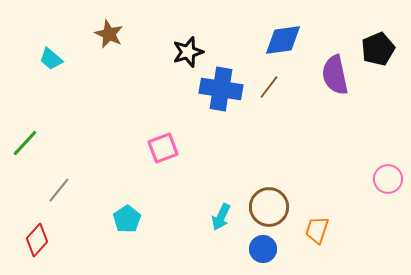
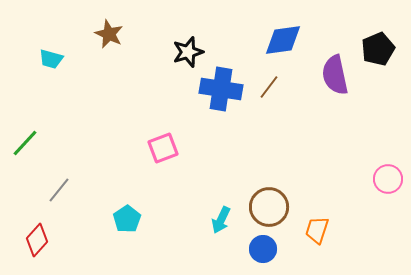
cyan trapezoid: rotated 25 degrees counterclockwise
cyan arrow: moved 3 px down
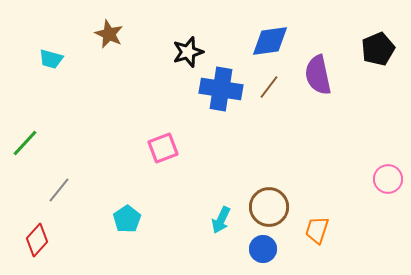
blue diamond: moved 13 px left, 1 px down
purple semicircle: moved 17 px left
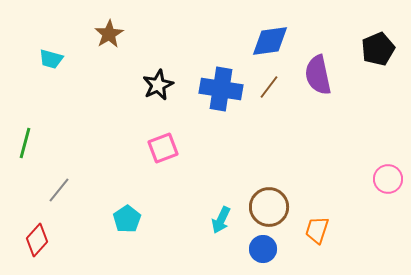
brown star: rotated 16 degrees clockwise
black star: moved 30 px left, 33 px down; rotated 8 degrees counterclockwise
green line: rotated 28 degrees counterclockwise
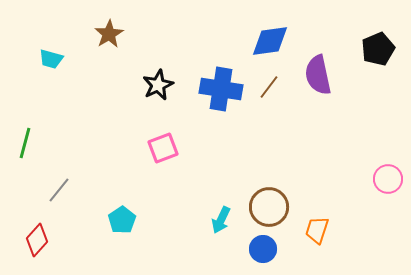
cyan pentagon: moved 5 px left, 1 px down
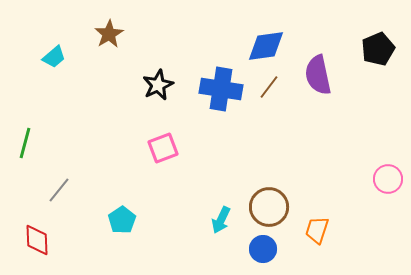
blue diamond: moved 4 px left, 5 px down
cyan trapezoid: moved 3 px right, 2 px up; rotated 55 degrees counterclockwise
red diamond: rotated 44 degrees counterclockwise
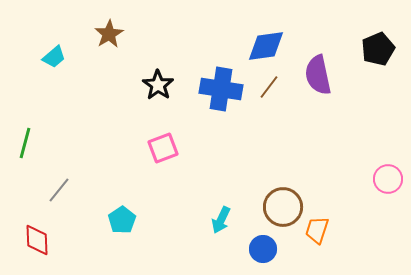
black star: rotated 12 degrees counterclockwise
brown circle: moved 14 px right
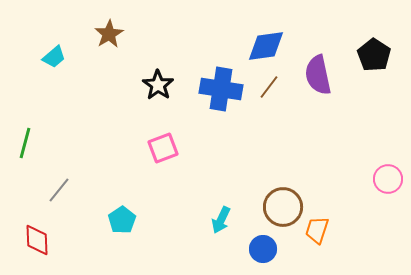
black pentagon: moved 4 px left, 6 px down; rotated 16 degrees counterclockwise
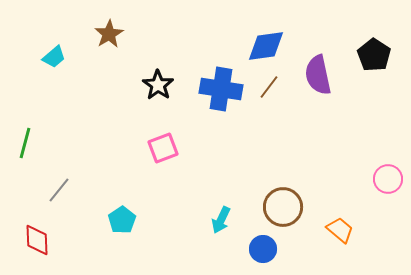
orange trapezoid: moved 23 px right; rotated 112 degrees clockwise
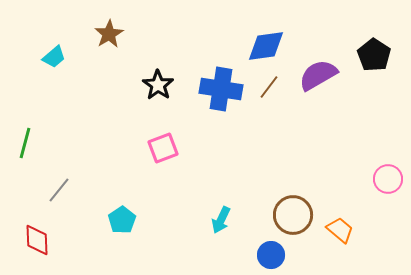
purple semicircle: rotated 72 degrees clockwise
brown circle: moved 10 px right, 8 px down
blue circle: moved 8 px right, 6 px down
